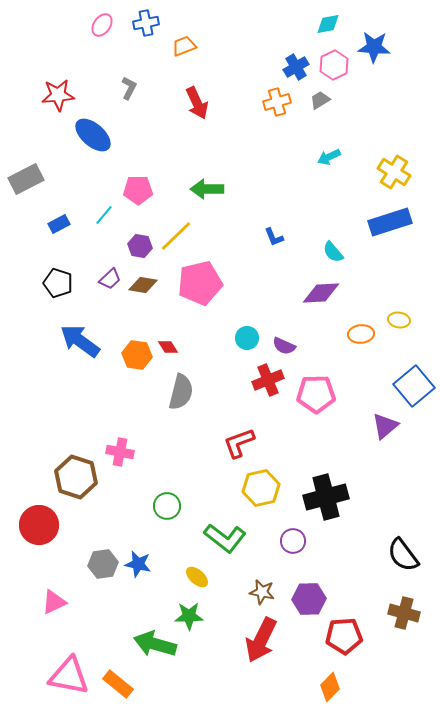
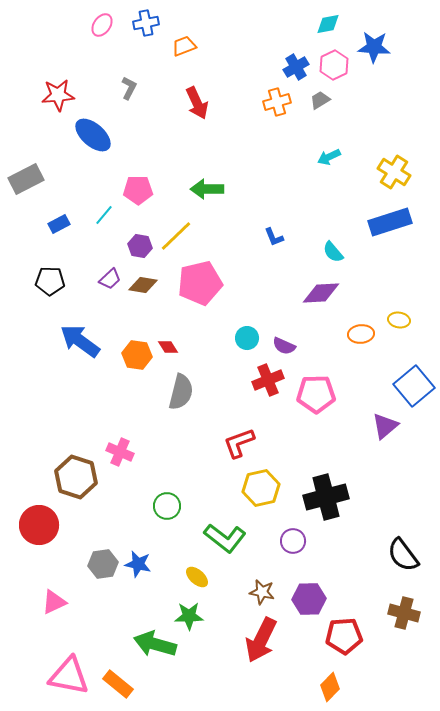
black pentagon at (58, 283): moved 8 px left, 2 px up; rotated 16 degrees counterclockwise
pink cross at (120, 452): rotated 12 degrees clockwise
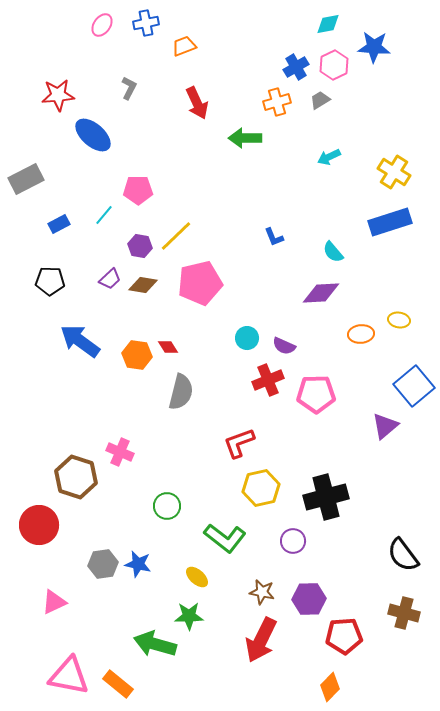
green arrow at (207, 189): moved 38 px right, 51 px up
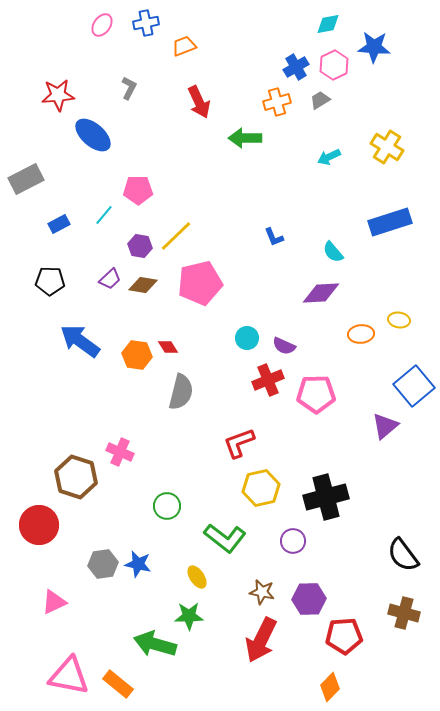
red arrow at (197, 103): moved 2 px right, 1 px up
yellow cross at (394, 172): moved 7 px left, 25 px up
yellow ellipse at (197, 577): rotated 15 degrees clockwise
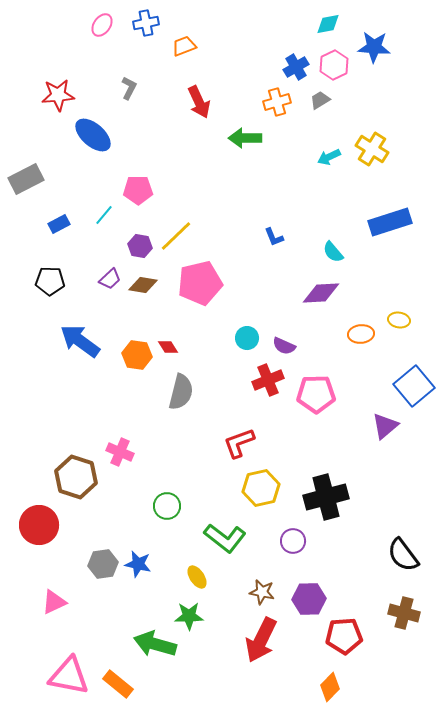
yellow cross at (387, 147): moved 15 px left, 2 px down
